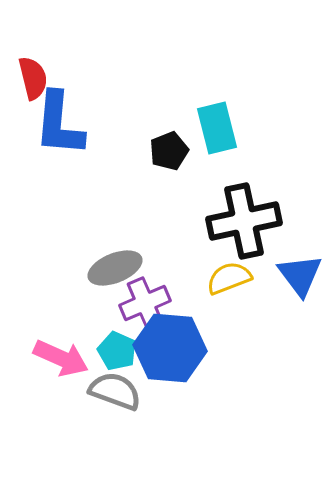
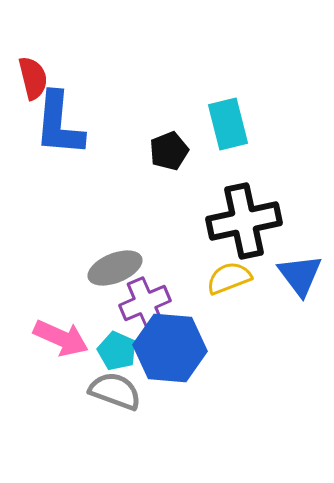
cyan rectangle: moved 11 px right, 4 px up
pink arrow: moved 20 px up
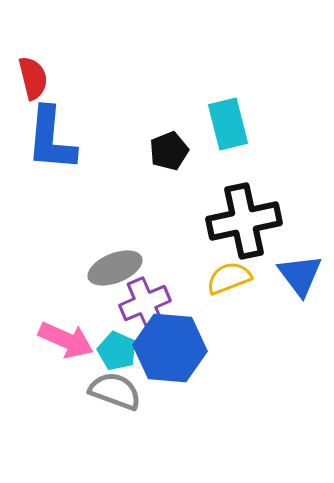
blue L-shape: moved 8 px left, 15 px down
pink arrow: moved 5 px right, 2 px down
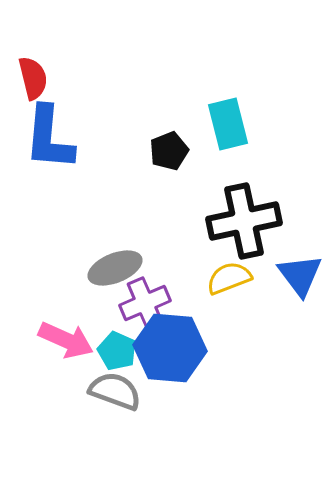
blue L-shape: moved 2 px left, 1 px up
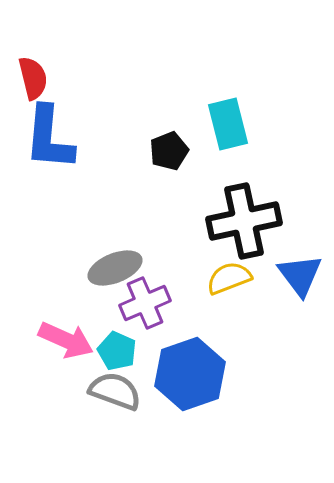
blue hexagon: moved 20 px right, 26 px down; rotated 24 degrees counterclockwise
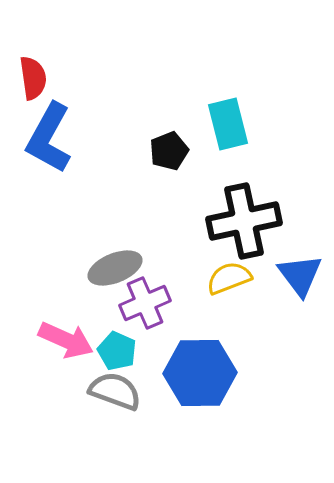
red semicircle: rotated 6 degrees clockwise
blue L-shape: rotated 24 degrees clockwise
blue hexagon: moved 10 px right, 1 px up; rotated 18 degrees clockwise
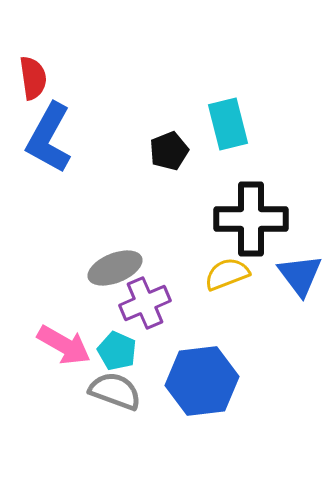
black cross: moved 7 px right, 2 px up; rotated 12 degrees clockwise
yellow semicircle: moved 2 px left, 4 px up
pink arrow: moved 2 px left, 5 px down; rotated 6 degrees clockwise
blue hexagon: moved 2 px right, 8 px down; rotated 6 degrees counterclockwise
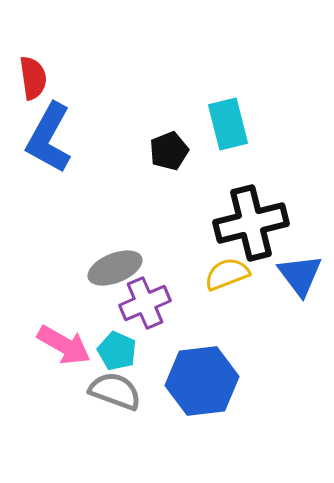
black cross: moved 4 px down; rotated 14 degrees counterclockwise
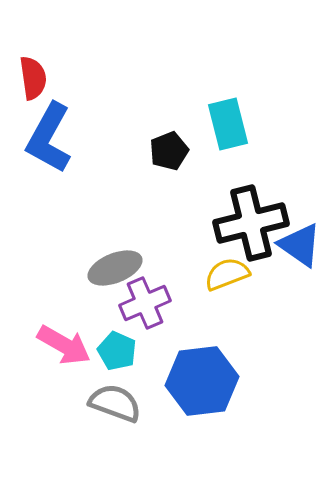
blue triangle: moved 30 px up; rotated 18 degrees counterclockwise
gray semicircle: moved 12 px down
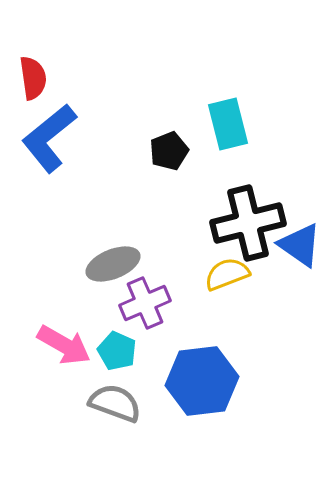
blue L-shape: rotated 22 degrees clockwise
black cross: moved 3 px left
gray ellipse: moved 2 px left, 4 px up
